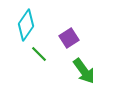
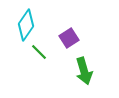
green line: moved 2 px up
green arrow: rotated 20 degrees clockwise
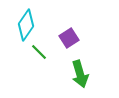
green arrow: moved 4 px left, 3 px down
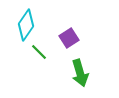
green arrow: moved 1 px up
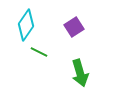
purple square: moved 5 px right, 11 px up
green line: rotated 18 degrees counterclockwise
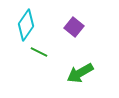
purple square: rotated 18 degrees counterclockwise
green arrow: rotated 76 degrees clockwise
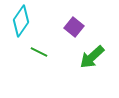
cyan diamond: moved 5 px left, 4 px up
green arrow: moved 12 px right, 16 px up; rotated 12 degrees counterclockwise
